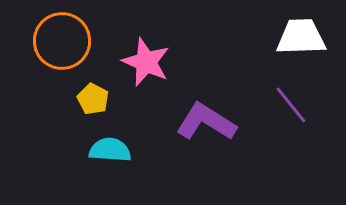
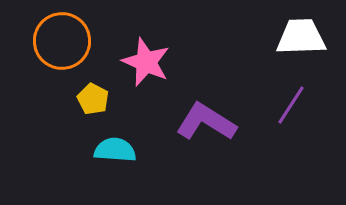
purple line: rotated 72 degrees clockwise
cyan semicircle: moved 5 px right
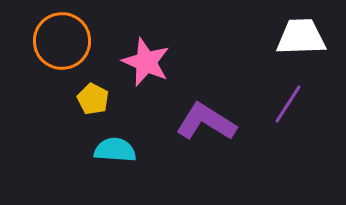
purple line: moved 3 px left, 1 px up
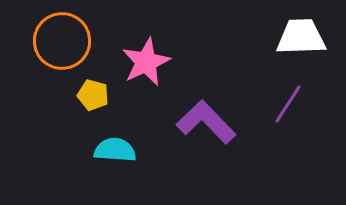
pink star: rotated 24 degrees clockwise
yellow pentagon: moved 4 px up; rotated 12 degrees counterclockwise
purple L-shape: rotated 14 degrees clockwise
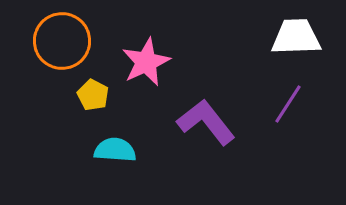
white trapezoid: moved 5 px left
yellow pentagon: rotated 12 degrees clockwise
purple L-shape: rotated 6 degrees clockwise
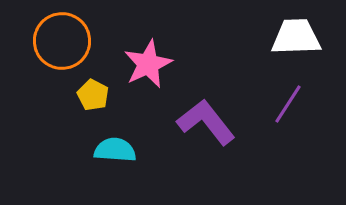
pink star: moved 2 px right, 2 px down
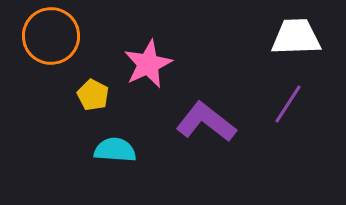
orange circle: moved 11 px left, 5 px up
purple L-shape: rotated 14 degrees counterclockwise
